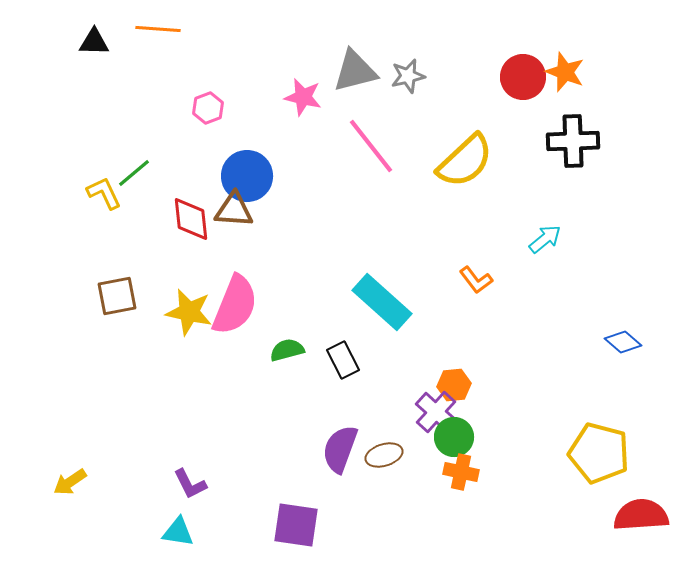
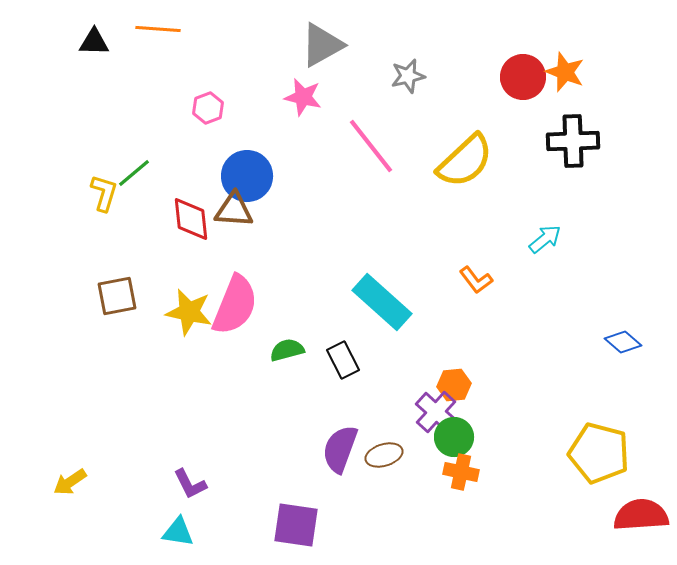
gray triangle: moved 33 px left, 26 px up; rotated 15 degrees counterclockwise
yellow L-shape: rotated 42 degrees clockwise
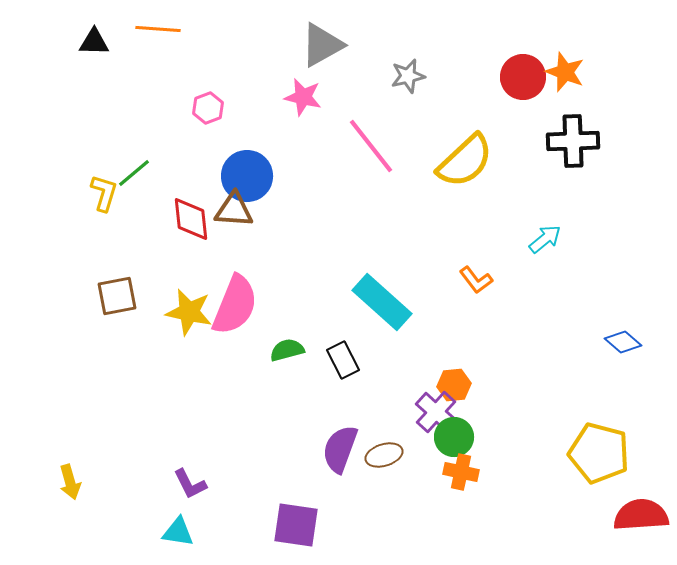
yellow arrow: rotated 72 degrees counterclockwise
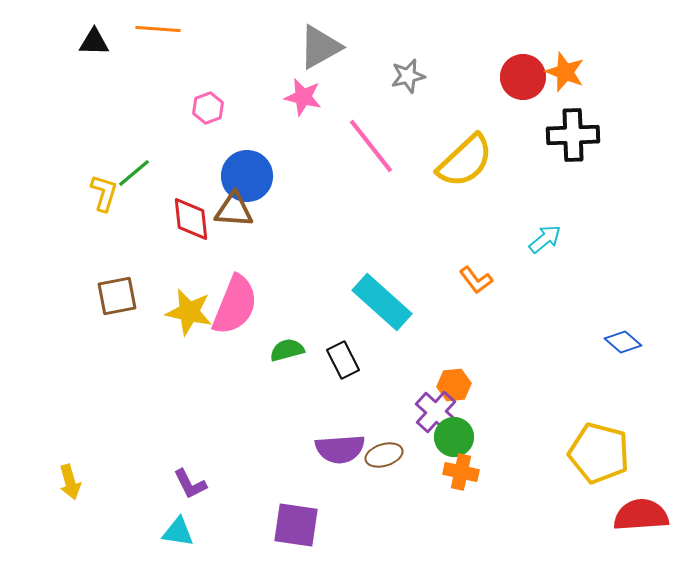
gray triangle: moved 2 px left, 2 px down
black cross: moved 6 px up
purple semicircle: rotated 114 degrees counterclockwise
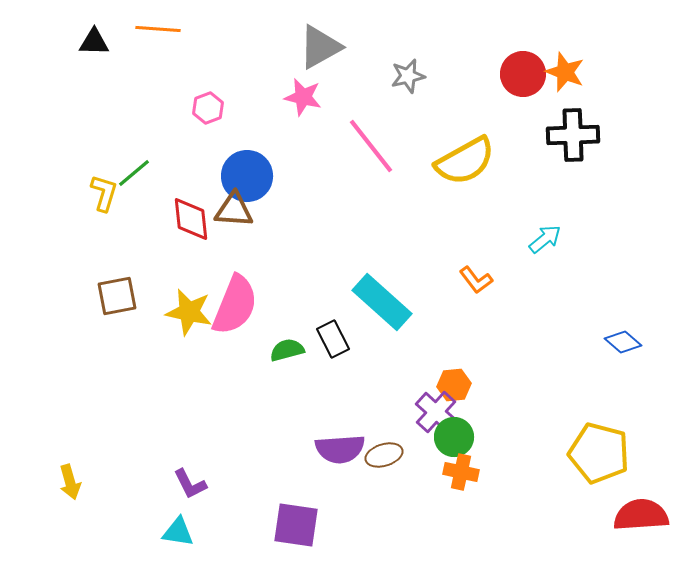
red circle: moved 3 px up
yellow semicircle: rotated 14 degrees clockwise
black rectangle: moved 10 px left, 21 px up
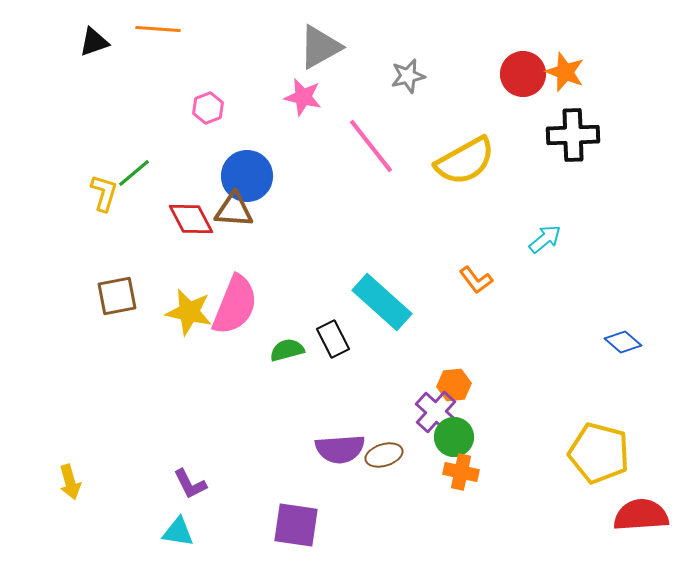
black triangle: rotated 20 degrees counterclockwise
red diamond: rotated 21 degrees counterclockwise
